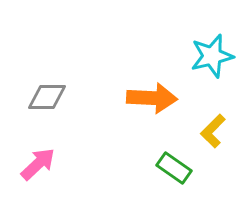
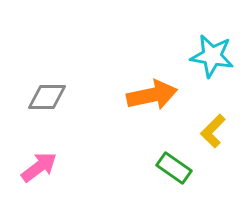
cyan star: rotated 24 degrees clockwise
orange arrow: moved 3 px up; rotated 15 degrees counterclockwise
pink arrow: moved 1 px right, 3 px down; rotated 6 degrees clockwise
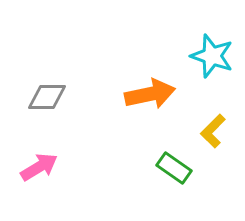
cyan star: rotated 9 degrees clockwise
orange arrow: moved 2 px left, 1 px up
pink arrow: rotated 6 degrees clockwise
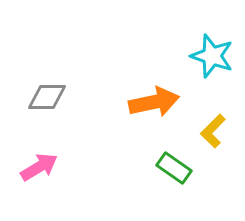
orange arrow: moved 4 px right, 8 px down
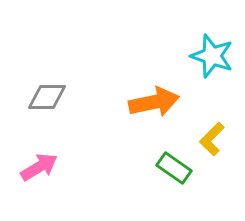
yellow L-shape: moved 1 px left, 8 px down
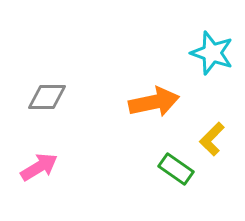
cyan star: moved 3 px up
green rectangle: moved 2 px right, 1 px down
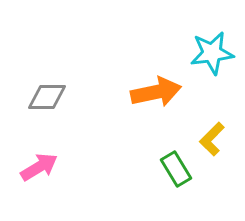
cyan star: rotated 27 degrees counterclockwise
orange arrow: moved 2 px right, 10 px up
green rectangle: rotated 24 degrees clockwise
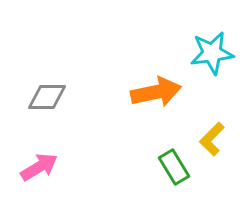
green rectangle: moved 2 px left, 2 px up
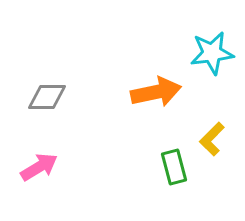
green rectangle: rotated 16 degrees clockwise
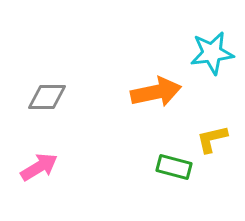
yellow L-shape: rotated 32 degrees clockwise
green rectangle: rotated 60 degrees counterclockwise
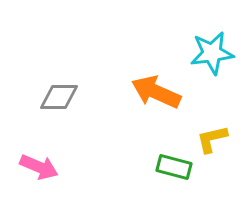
orange arrow: rotated 144 degrees counterclockwise
gray diamond: moved 12 px right
pink arrow: rotated 54 degrees clockwise
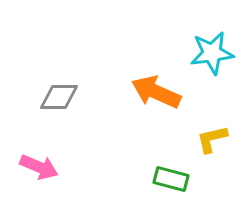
green rectangle: moved 3 px left, 12 px down
